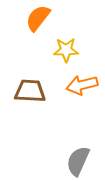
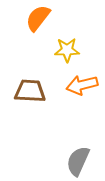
yellow star: moved 1 px right
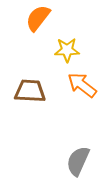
orange arrow: rotated 52 degrees clockwise
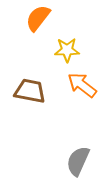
brown trapezoid: rotated 8 degrees clockwise
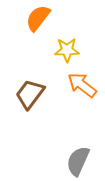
brown trapezoid: moved 3 px down; rotated 64 degrees counterclockwise
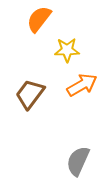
orange semicircle: moved 1 px right, 1 px down
orange arrow: rotated 112 degrees clockwise
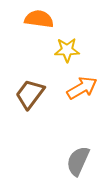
orange semicircle: rotated 60 degrees clockwise
orange arrow: moved 3 px down
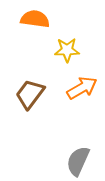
orange semicircle: moved 4 px left
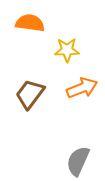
orange semicircle: moved 5 px left, 4 px down
orange arrow: rotated 8 degrees clockwise
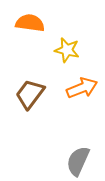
yellow star: rotated 15 degrees clockwise
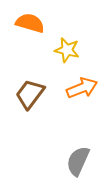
orange semicircle: rotated 8 degrees clockwise
